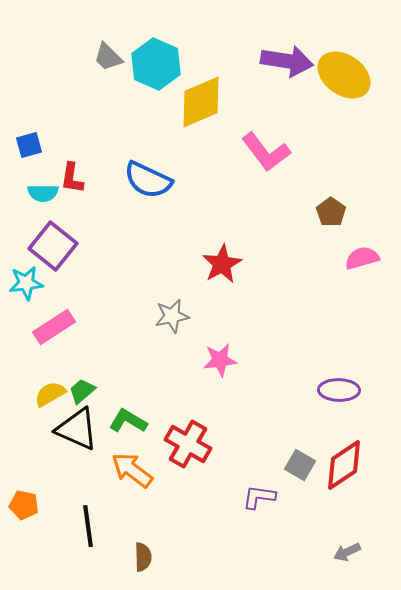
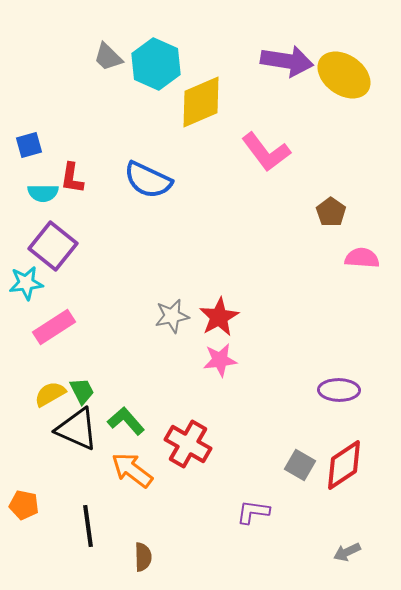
pink semicircle: rotated 20 degrees clockwise
red star: moved 3 px left, 53 px down
green trapezoid: rotated 104 degrees clockwise
green L-shape: moved 2 px left; rotated 18 degrees clockwise
purple L-shape: moved 6 px left, 15 px down
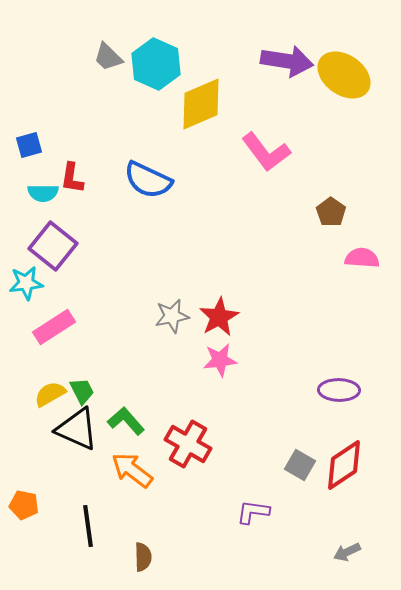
yellow diamond: moved 2 px down
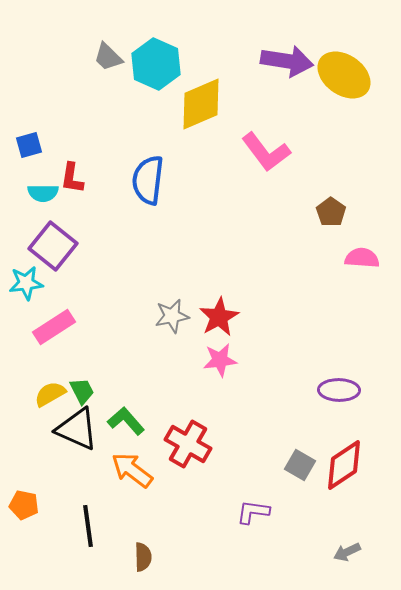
blue semicircle: rotated 72 degrees clockwise
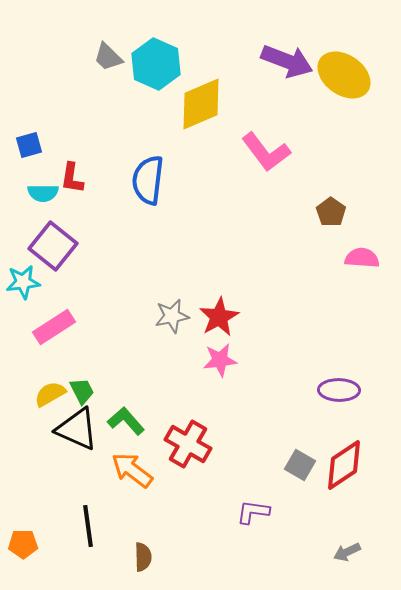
purple arrow: rotated 12 degrees clockwise
cyan star: moved 3 px left, 1 px up
orange pentagon: moved 1 px left, 39 px down; rotated 12 degrees counterclockwise
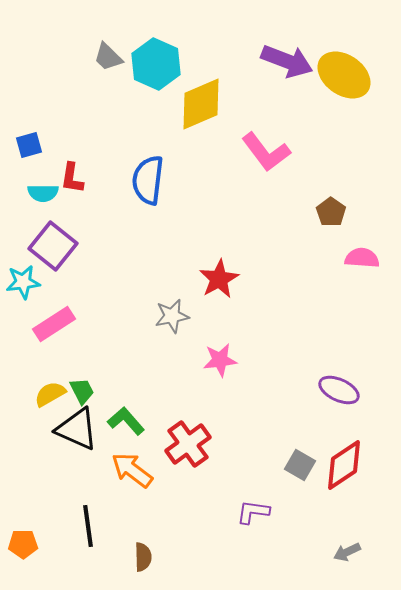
red star: moved 38 px up
pink rectangle: moved 3 px up
purple ellipse: rotated 24 degrees clockwise
red cross: rotated 24 degrees clockwise
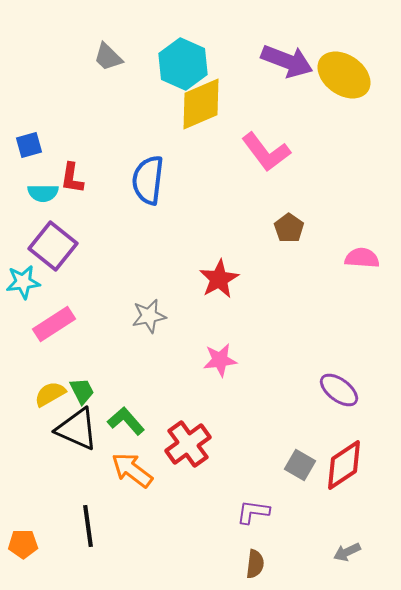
cyan hexagon: moved 27 px right
brown pentagon: moved 42 px left, 16 px down
gray star: moved 23 px left
purple ellipse: rotated 12 degrees clockwise
brown semicircle: moved 112 px right, 7 px down; rotated 8 degrees clockwise
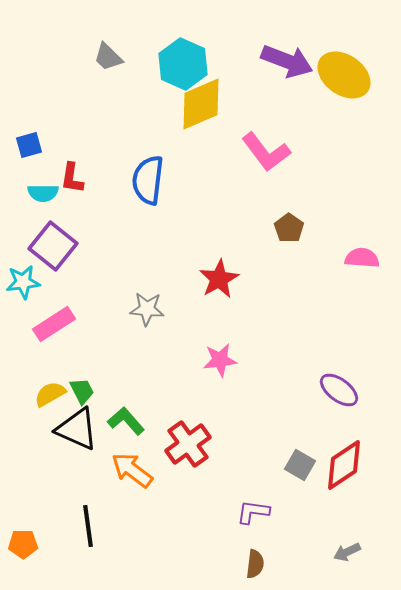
gray star: moved 2 px left, 7 px up; rotated 16 degrees clockwise
